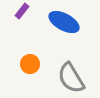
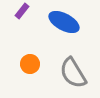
gray semicircle: moved 2 px right, 5 px up
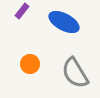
gray semicircle: moved 2 px right
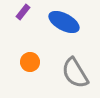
purple rectangle: moved 1 px right, 1 px down
orange circle: moved 2 px up
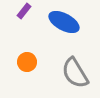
purple rectangle: moved 1 px right, 1 px up
orange circle: moved 3 px left
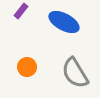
purple rectangle: moved 3 px left
orange circle: moved 5 px down
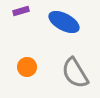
purple rectangle: rotated 35 degrees clockwise
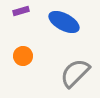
orange circle: moved 4 px left, 11 px up
gray semicircle: rotated 76 degrees clockwise
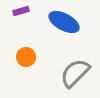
orange circle: moved 3 px right, 1 px down
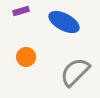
gray semicircle: moved 1 px up
